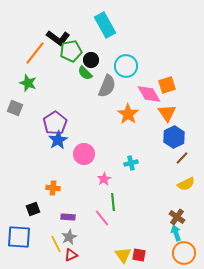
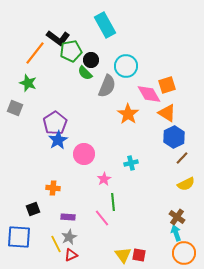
orange triangle: rotated 24 degrees counterclockwise
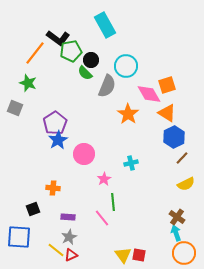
yellow line: moved 6 px down; rotated 24 degrees counterclockwise
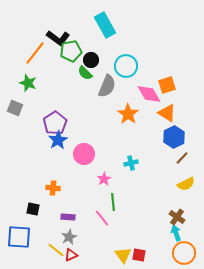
black square: rotated 32 degrees clockwise
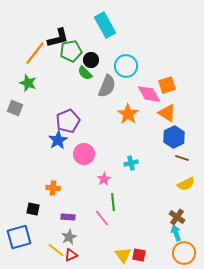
black L-shape: rotated 50 degrees counterclockwise
purple pentagon: moved 13 px right, 2 px up; rotated 10 degrees clockwise
brown line: rotated 64 degrees clockwise
blue square: rotated 20 degrees counterclockwise
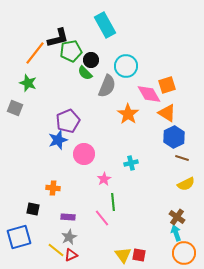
blue star: rotated 12 degrees clockwise
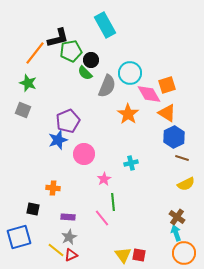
cyan circle: moved 4 px right, 7 px down
gray square: moved 8 px right, 2 px down
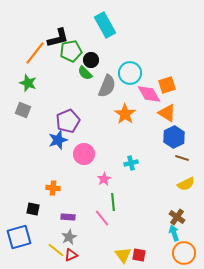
orange star: moved 3 px left
cyan arrow: moved 2 px left
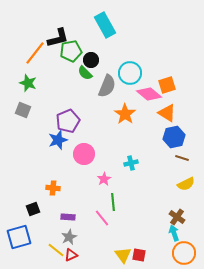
pink diamond: rotated 20 degrees counterclockwise
blue hexagon: rotated 15 degrees clockwise
black square: rotated 32 degrees counterclockwise
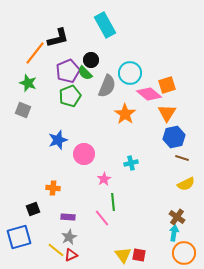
green pentagon: moved 1 px left, 45 px down; rotated 10 degrees counterclockwise
orange triangle: rotated 30 degrees clockwise
purple pentagon: moved 50 px up
cyan arrow: rotated 28 degrees clockwise
